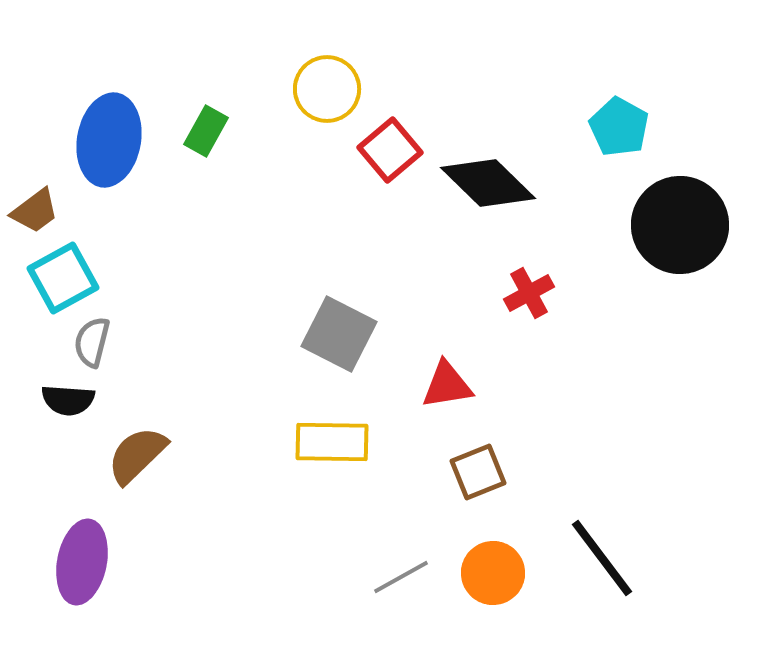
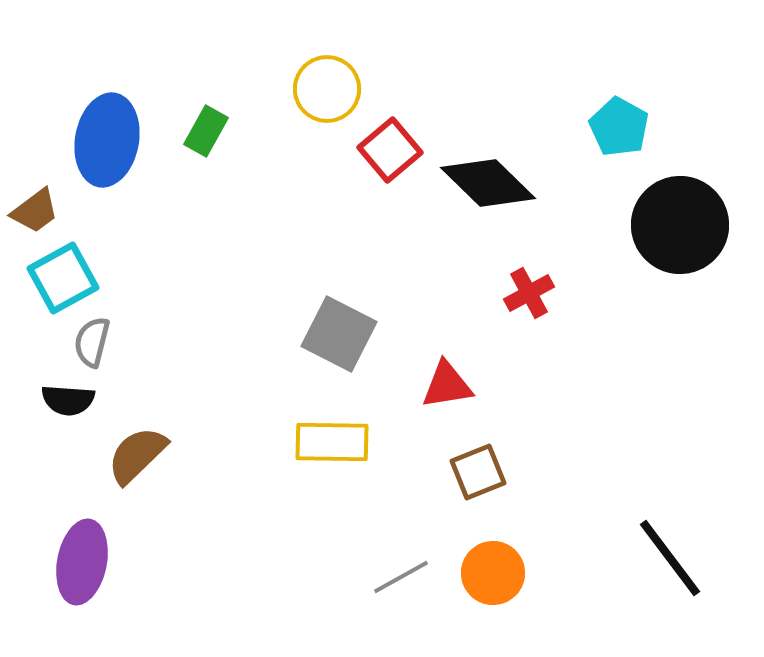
blue ellipse: moved 2 px left
black line: moved 68 px right
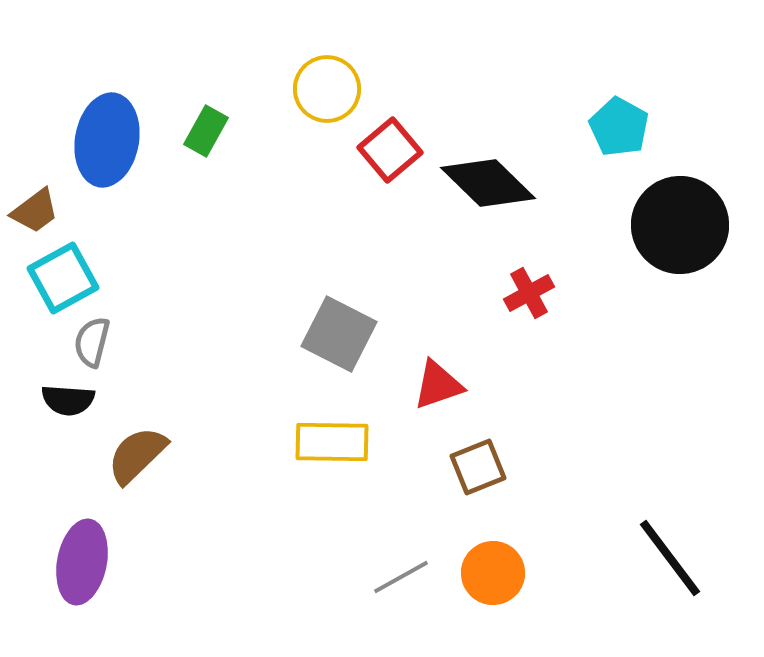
red triangle: moved 9 px left; rotated 10 degrees counterclockwise
brown square: moved 5 px up
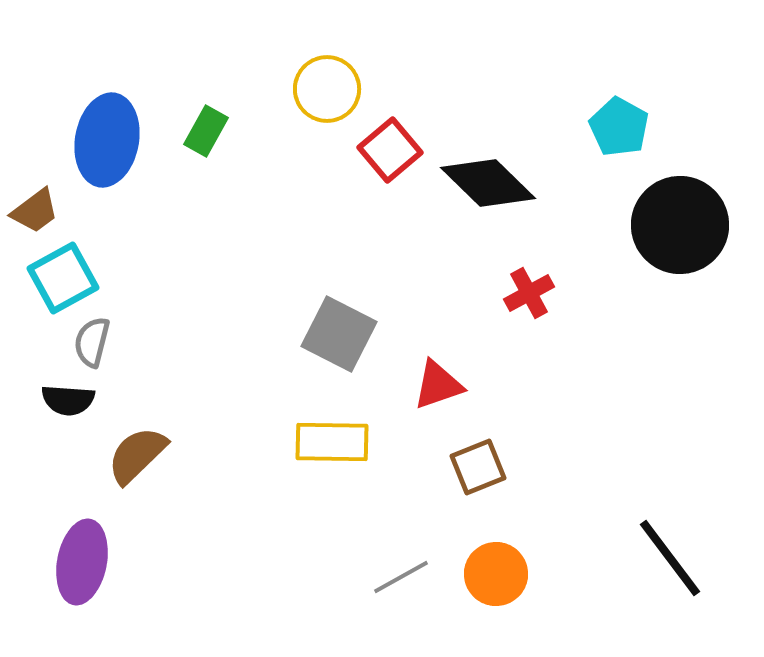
orange circle: moved 3 px right, 1 px down
